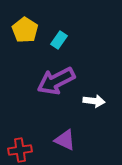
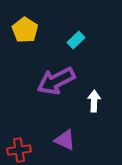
cyan rectangle: moved 17 px right; rotated 12 degrees clockwise
white arrow: rotated 95 degrees counterclockwise
red cross: moved 1 px left
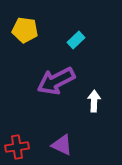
yellow pentagon: rotated 25 degrees counterclockwise
purple triangle: moved 3 px left, 5 px down
red cross: moved 2 px left, 3 px up
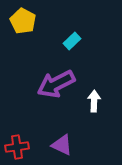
yellow pentagon: moved 2 px left, 9 px up; rotated 20 degrees clockwise
cyan rectangle: moved 4 px left, 1 px down
purple arrow: moved 3 px down
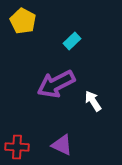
white arrow: moved 1 px left; rotated 35 degrees counterclockwise
red cross: rotated 10 degrees clockwise
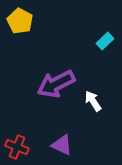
yellow pentagon: moved 3 px left
cyan rectangle: moved 33 px right
red cross: rotated 20 degrees clockwise
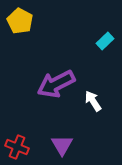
purple triangle: rotated 35 degrees clockwise
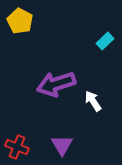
purple arrow: rotated 9 degrees clockwise
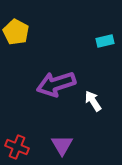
yellow pentagon: moved 4 px left, 11 px down
cyan rectangle: rotated 30 degrees clockwise
